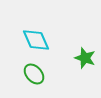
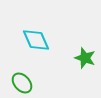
green ellipse: moved 12 px left, 9 px down
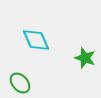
green ellipse: moved 2 px left
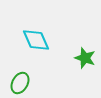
green ellipse: rotated 70 degrees clockwise
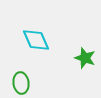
green ellipse: moved 1 px right; rotated 35 degrees counterclockwise
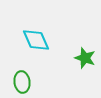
green ellipse: moved 1 px right, 1 px up
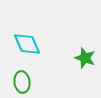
cyan diamond: moved 9 px left, 4 px down
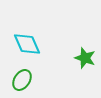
green ellipse: moved 2 px up; rotated 40 degrees clockwise
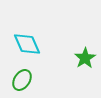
green star: rotated 20 degrees clockwise
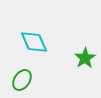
cyan diamond: moved 7 px right, 2 px up
